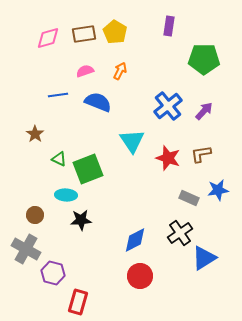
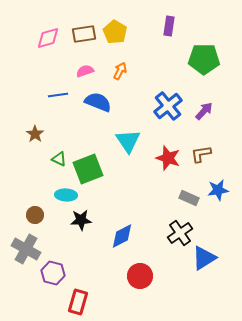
cyan triangle: moved 4 px left
blue diamond: moved 13 px left, 4 px up
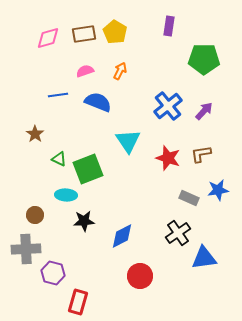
black star: moved 3 px right, 1 px down
black cross: moved 2 px left
gray cross: rotated 32 degrees counterclockwise
blue triangle: rotated 24 degrees clockwise
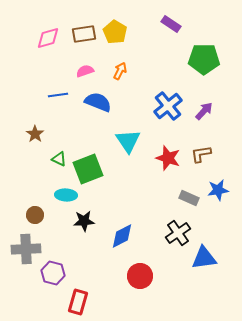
purple rectangle: moved 2 px right, 2 px up; rotated 66 degrees counterclockwise
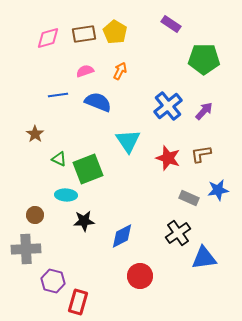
purple hexagon: moved 8 px down
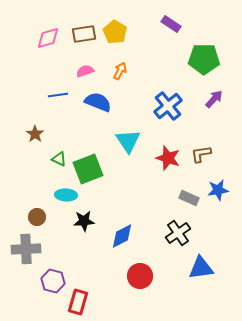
purple arrow: moved 10 px right, 12 px up
brown circle: moved 2 px right, 2 px down
blue triangle: moved 3 px left, 10 px down
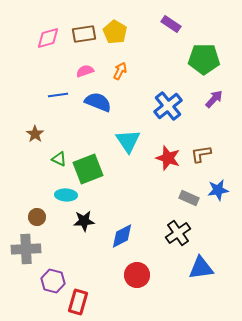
red circle: moved 3 px left, 1 px up
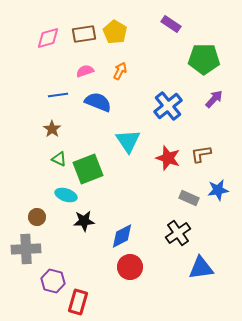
brown star: moved 17 px right, 5 px up
cyan ellipse: rotated 15 degrees clockwise
red circle: moved 7 px left, 8 px up
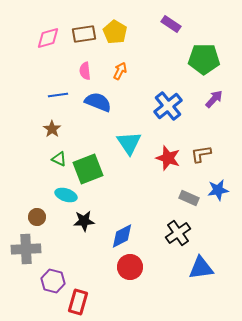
pink semicircle: rotated 78 degrees counterclockwise
cyan triangle: moved 1 px right, 2 px down
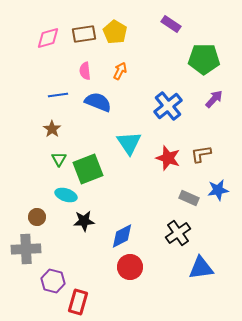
green triangle: rotated 35 degrees clockwise
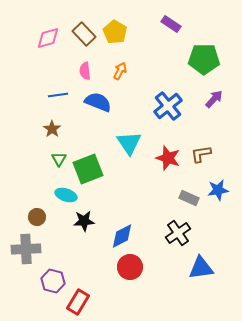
brown rectangle: rotated 55 degrees clockwise
red rectangle: rotated 15 degrees clockwise
